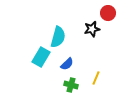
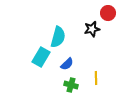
yellow line: rotated 24 degrees counterclockwise
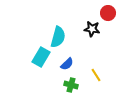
black star: rotated 21 degrees clockwise
yellow line: moved 3 px up; rotated 32 degrees counterclockwise
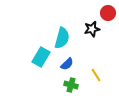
black star: rotated 21 degrees counterclockwise
cyan semicircle: moved 4 px right, 1 px down
